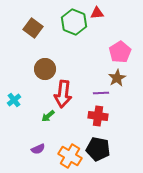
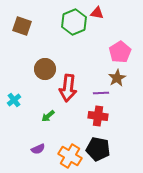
red triangle: rotated 16 degrees clockwise
green hexagon: rotated 15 degrees clockwise
brown square: moved 11 px left, 2 px up; rotated 18 degrees counterclockwise
red arrow: moved 5 px right, 6 px up
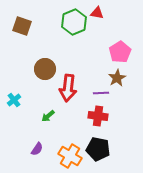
purple semicircle: moved 1 px left; rotated 32 degrees counterclockwise
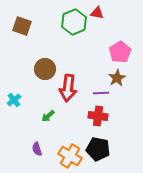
purple semicircle: rotated 128 degrees clockwise
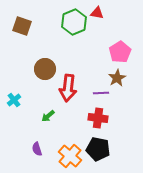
red cross: moved 2 px down
orange cross: rotated 10 degrees clockwise
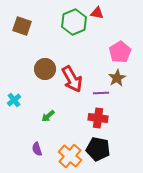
red arrow: moved 4 px right, 9 px up; rotated 36 degrees counterclockwise
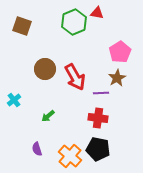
red arrow: moved 3 px right, 2 px up
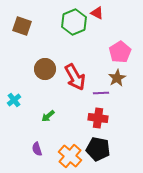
red triangle: rotated 16 degrees clockwise
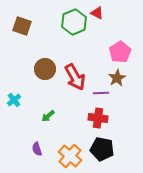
black pentagon: moved 4 px right
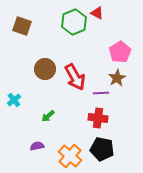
purple semicircle: moved 3 px up; rotated 96 degrees clockwise
